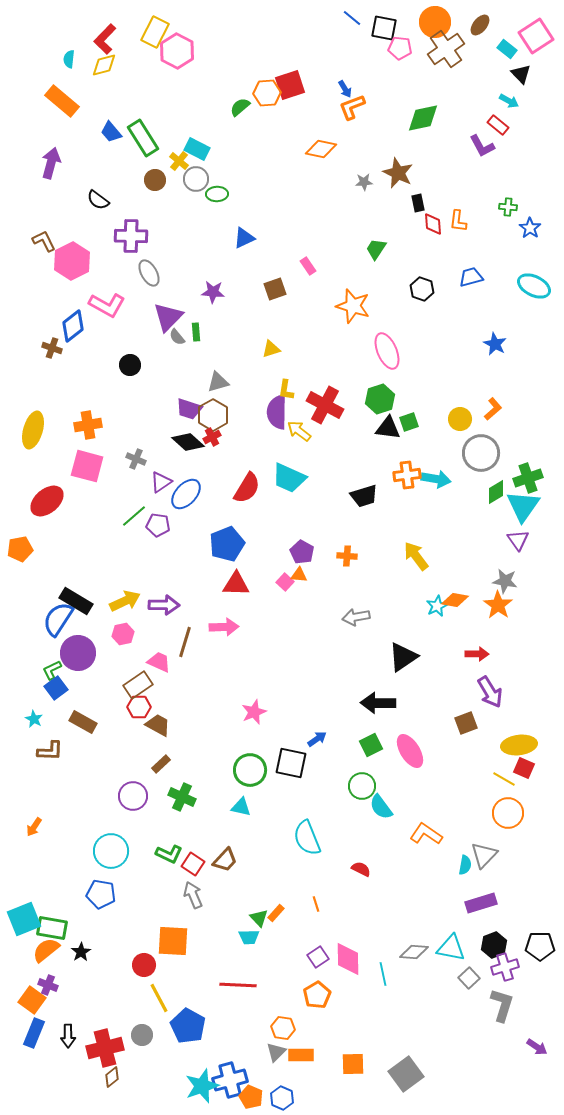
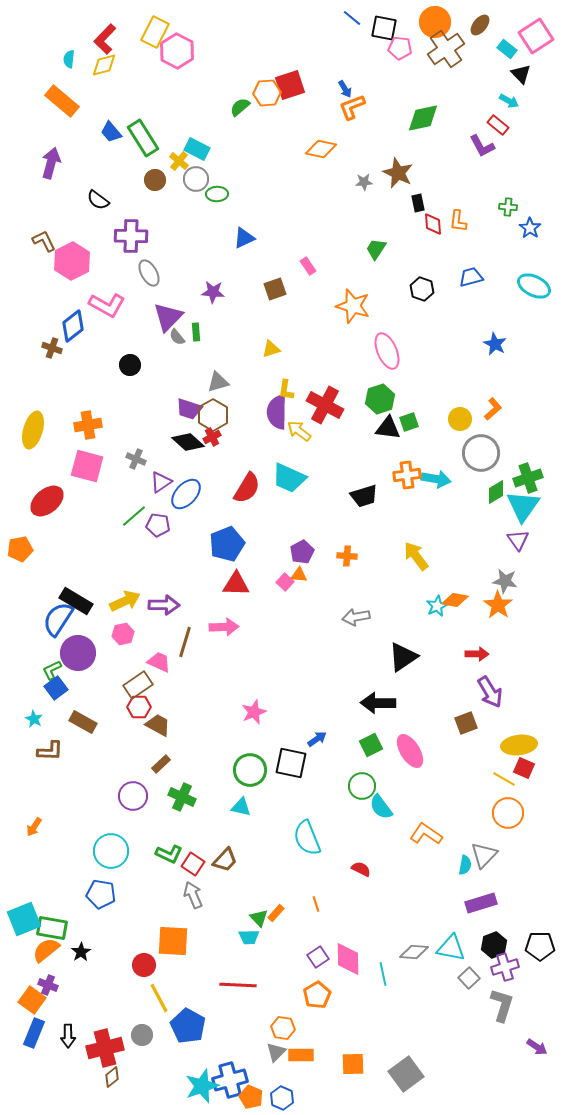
purple pentagon at (302, 552): rotated 15 degrees clockwise
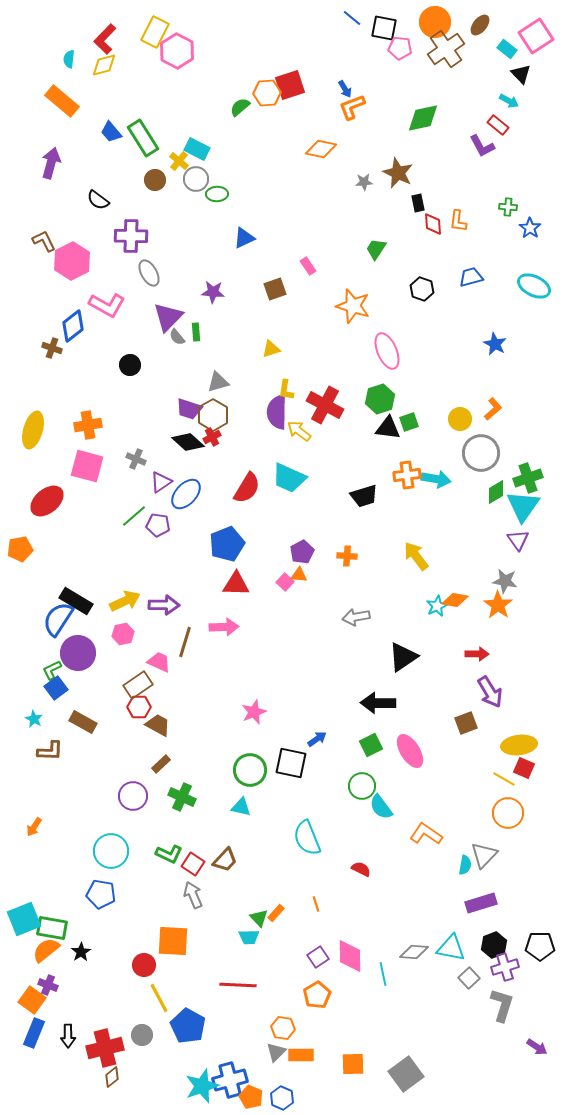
pink diamond at (348, 959): moved 2 px right, 3 px up
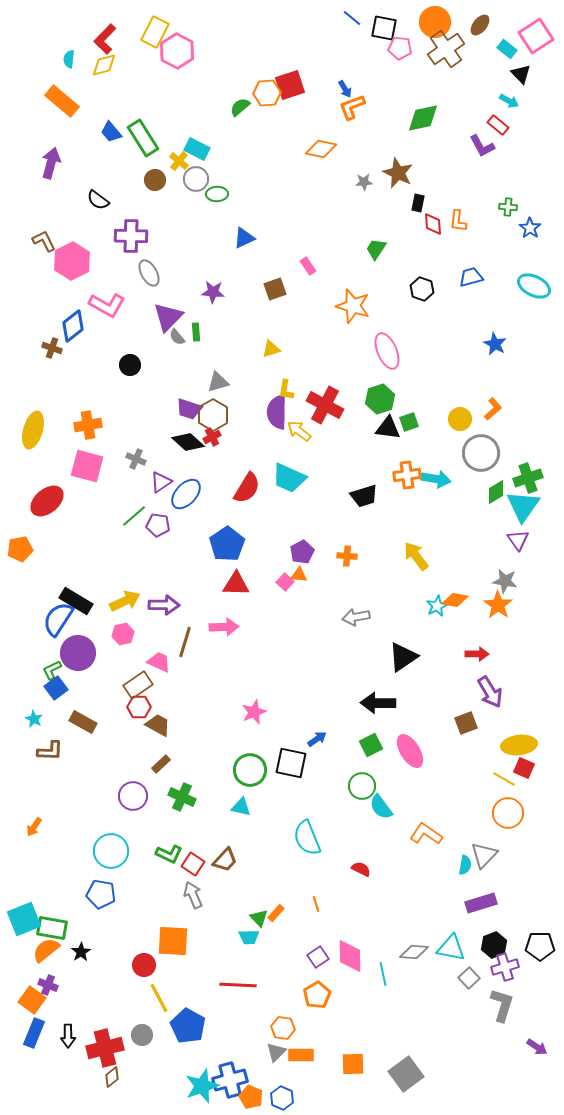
black rectangle at (418, 203): rotated 24 degrees clockwise
blue pentagon at (227, 544): rotated 12 degrees counterclockwise
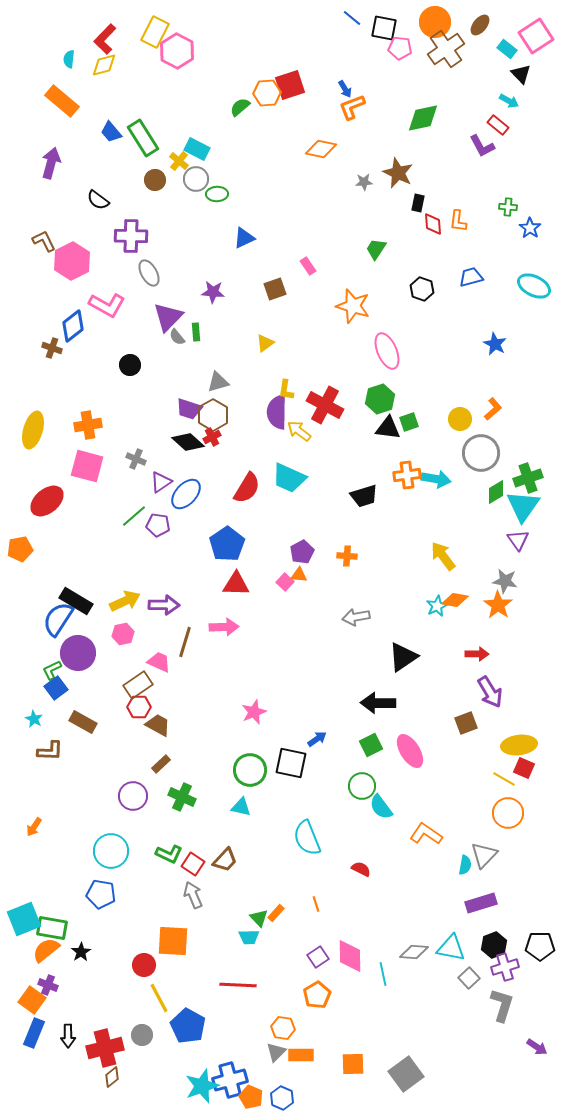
yellow triangle at (271, 349): moved 6 px left, 6 px up; rotated 18 degrees counterclockwise
yellow arrow at (416, 556): moved 27 px right
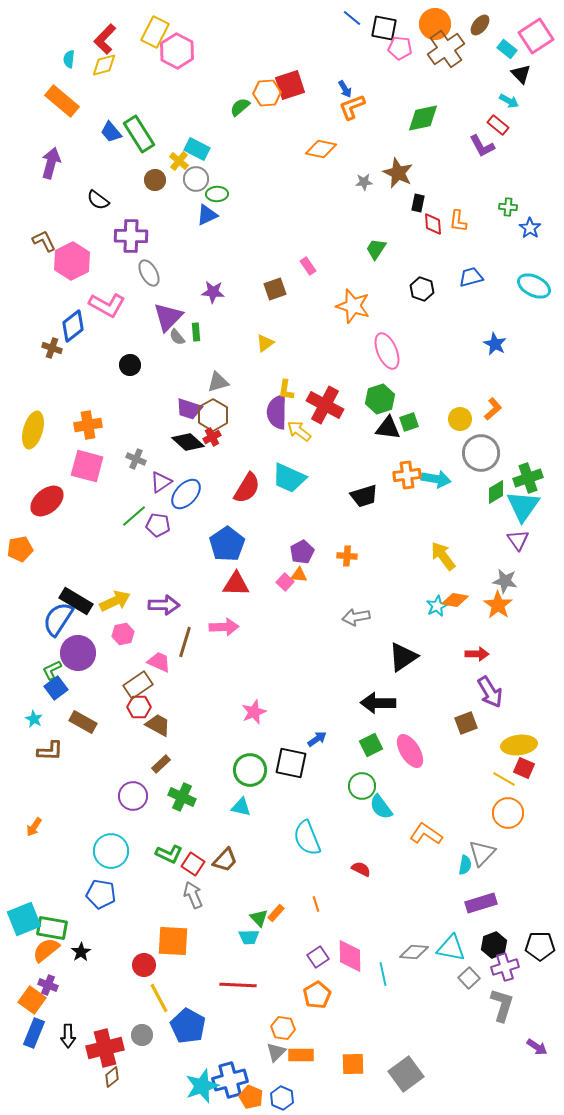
orange circle at (435, 22): moved 2 px down
green rectangle at (143, 138): moved 4 px left, 4 px up
blue triangle at (244, 238): moved 37 px left, 23 px up
yellow arrow at (125, 601): moved 10 px left
gray triangle at (484, 855): moved 2 px left, 2 px up
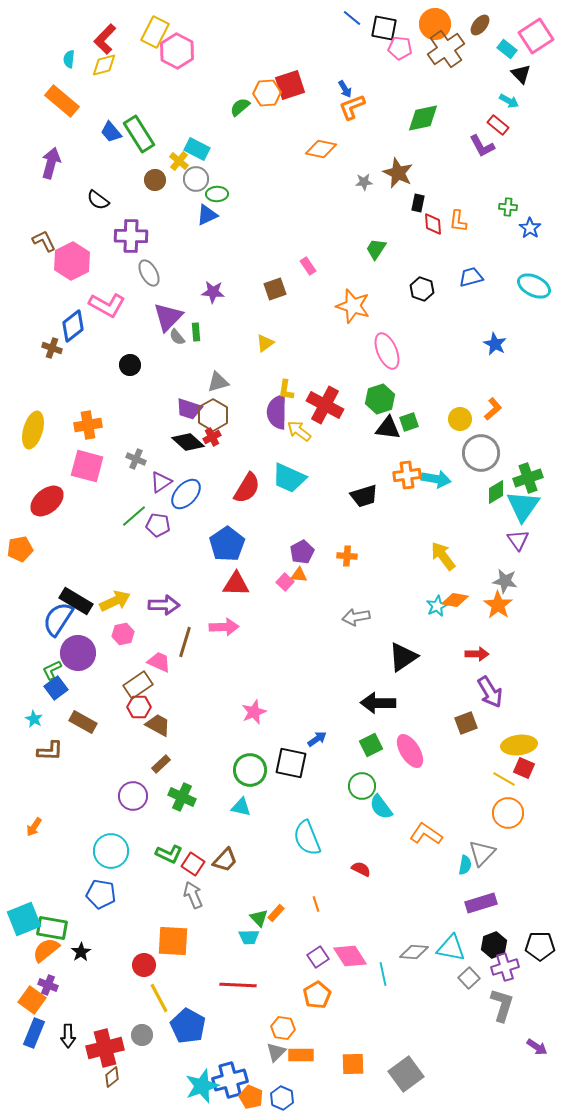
pink diamond at (350, 956): rotated 32 degrees counterclockwise
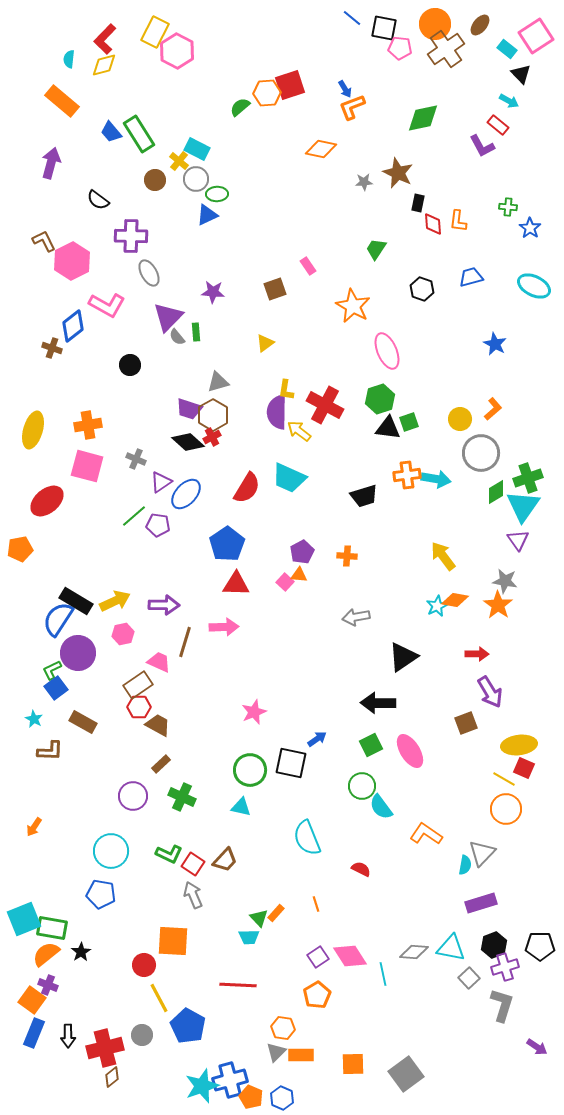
orange star at (353, 306): rotated 12 degrees clockwise
orange circle at (508, 813): moved 2 px left, 4 px up
orange semicircle at (46, 950): moved 4 px down
